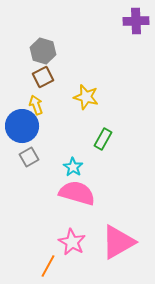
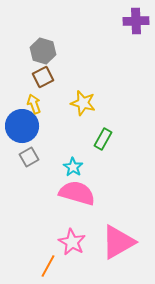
yellow star: moved 3 px left, 6 px down
yellow arrow: moved 2 px left, 1 px up
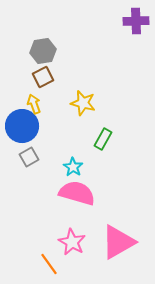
gray hexagon: rotated 25 degrees counterclockwise
orange line: moved 1 px right, 2 px up; rotated 65 degrees counterclockwise
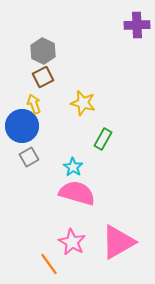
purple cross: moved 1 px right, 4 px down
gray hexagon: rotated 25 degrees counterclockwise
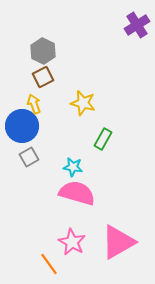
purple cross: rotated 30 degrees counterclockwise
cyan star: rotated 24 degrees counterclockwise
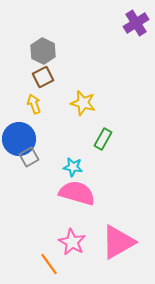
purple cross: moved 1 px left, 2 px up
blue circle: moved 3 px left, 13 px down
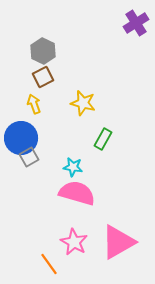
blue circle: moved 2 px right, 1 px up
pink star: moved 2 px right
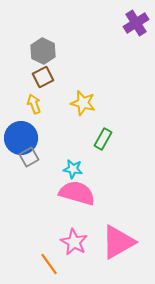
cyan star: moved 2 px down
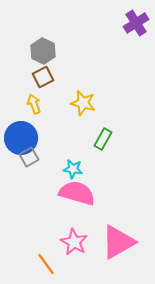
orange line: moved 3 px left
